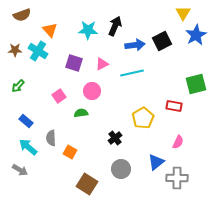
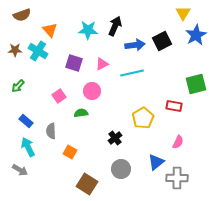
gray semicircle: moved 7 px up
cyan arrow: rotated 24 degrees clockwise
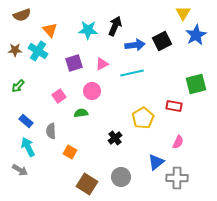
purple square: rotated 36 degrees counterclockwise
gray circle: moved 8 px down
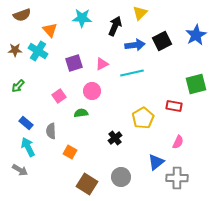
yellow triangle: moved 43 px left; rotated 14 degrees clockwise
cyan star: moved 6 px left, 12 px up
blue rectangle: moved 2 px down
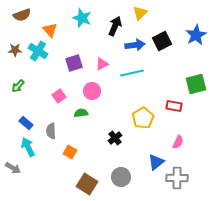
cyan star: rotated 18 degrees clockwise
gray arrow: moved 7 px left, 2 px up
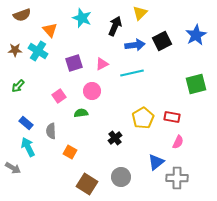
red rectangle: moved 2 px left, 11 px down
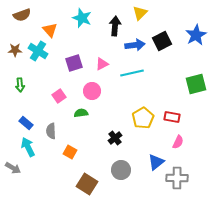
black arrow: rotated 18 degrees counterclockwise
green arrow: moved 2 px right, 1 px up; rotated 48 degrees counterclockwise
gray circle: moved 7 px up
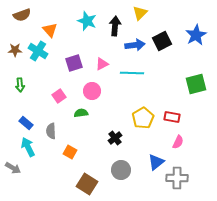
cyan star: moved 5 px right, 3 px down
cyan line: rotated 15 degrees clockwise
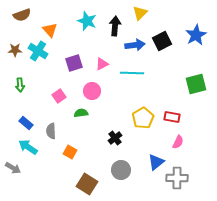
cyan arrow: rotated 30 degrees counterclockwise
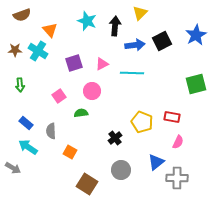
yellow pentagon: moved 1 px left, 4 px down; rotated 20 degrees counterclockwise
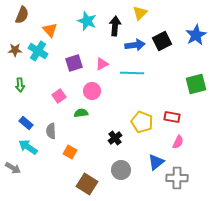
brown semicircle: rotated 48 degrees counterclockwise
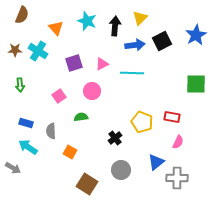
yellow triangle: moved 5 px down
orange triangle: moved 6 px right, 2 px up
green square: rotated 15 degrees clockwise
green semicircle: moved 4 px down
blue rectangle: rotated 24 degrees counterclockwise
